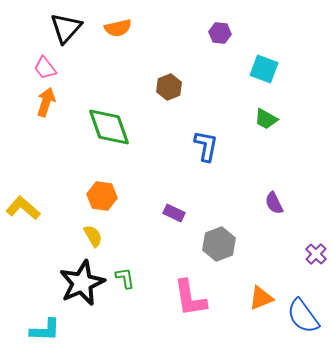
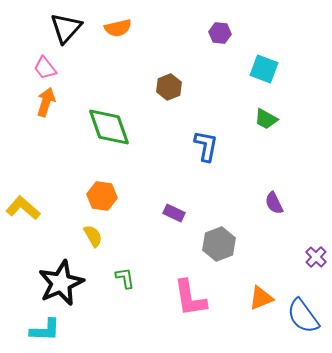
purple cross: moved 3 px down
black star: moved 21 px left
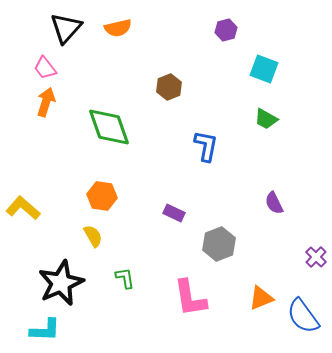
purple hexagon: moved 6 px right, 3 px up; rotated 20 degrees counterclockwise
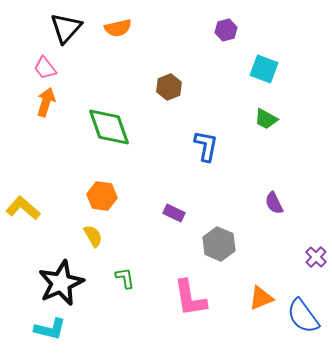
gray hexagon: rotated 16 degrees counterclockwise
cyan L-shape: moved 5 px right, 1 px up; rotated 12 degrees clockwise
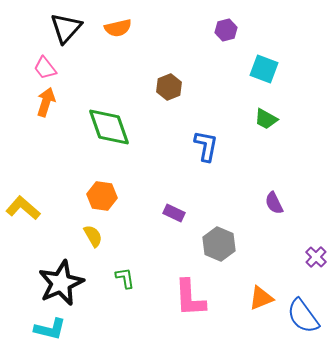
pink L-shape: rotated 6 degrees clockwise
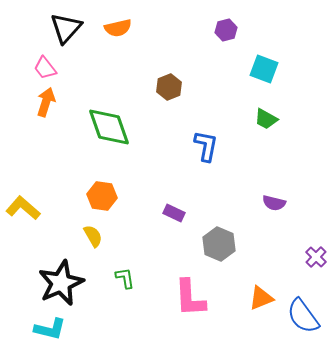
purple semicircle: rotated 50 degrees counterclockwise
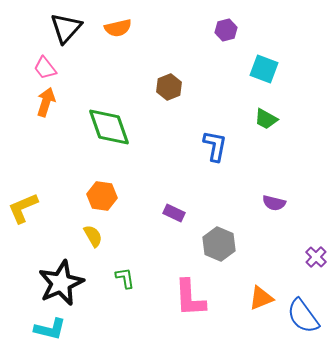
blue L-shape: moved 9 px right
yellow L-shape: rotated 64 degrees counterclockwise
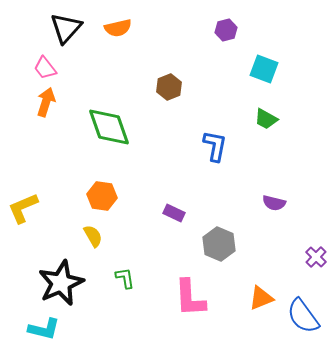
cyan L-shape: moved 6 px left
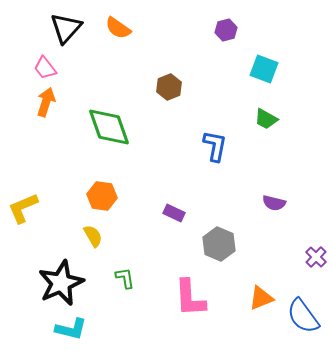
orange semicircle: rotated 48 degrees clockwise
cyan L-shape: moved 27 px right
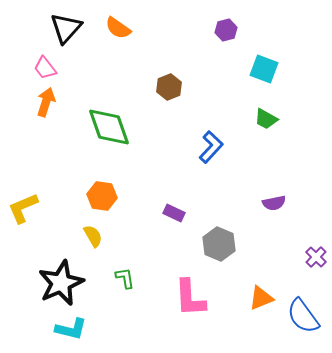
blue L-shape: moved 4 px left, 1 px down; rotated 32 degrees clockwise
purple semicircle: rotated 25 degrees counterclockwise
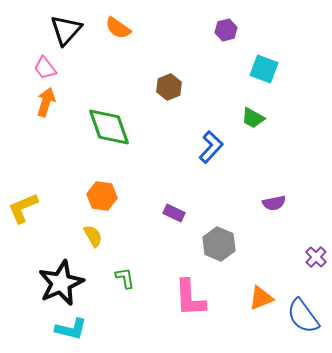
black triangle: moved 2 px down
green trapezoid: moved 13 px left, 1 px up
